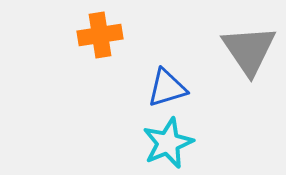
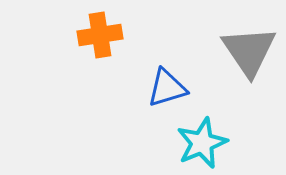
gray triangle: moved 1 px down
cyan star: moved 34 px right
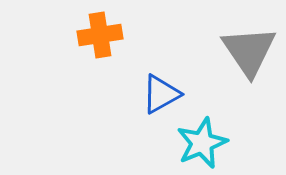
blue triangle: moved 6 px left, 6 px down; rotated 12 degrees counterclockwise
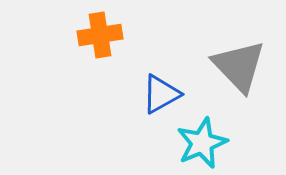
gray triangle: moved 10 px left, 15 px down; rotated 10 degrees counterclockwise
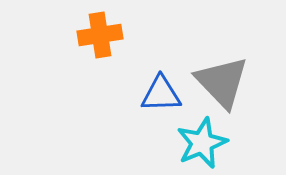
gray triangle: moved 17 px left, 16 px down
blue triangle: rotated 27 degrees clockwise
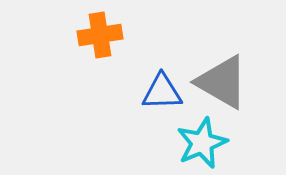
gray triangle: rotated 16 degrees counterclockwise
blue triangle: moved 1 px right, 2 px up
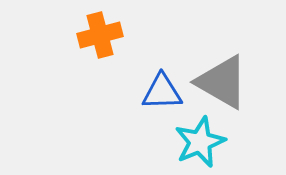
orange cross: rotated 6 degrees counterclockwise
cyan star: moved 2 px left, 1 px up
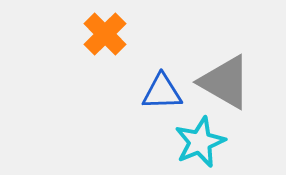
orange cross: moved 5 px right, 1 px up; rotated 30 degrees counterclockwise
gray triangle: moved 3 px right
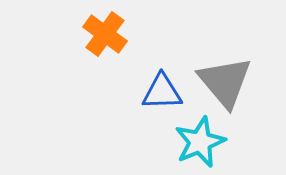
orange cross: rotated 9 degrees counterclockwise
gray triangle: rotated 20 degrees clockwise
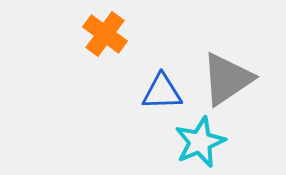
gray triangle: moved 2 px right, 3 px up; rotated 36 degrees clockwise
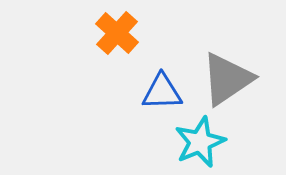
orange cross: moved 12 px right, 1 px up; rotated 6 degrees clockwise
